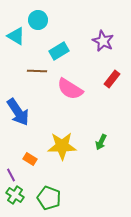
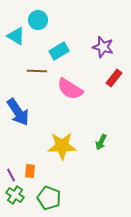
purple star: moved 6 px down; rotated 10 degrees counterclockwise
red rectangle: moved 2 px right, 1 px up
orange rectangle: moved 12 px down; rotated 64 degrees clockwise
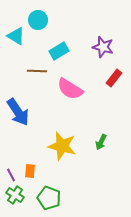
yellow star: rotated 16 degrees clockwise
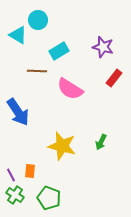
cyan triangle: moved 2 px right, 1 px up
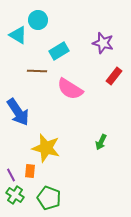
purple star: moved 4 px up
red rectangle: moved 2 px up
yellow star: moved 16 px left, 2 px down
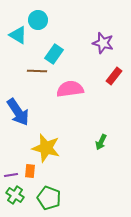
cyan rectangle: moved 5 px left, 3 px down; rotated 24 degrees counterclockwise
pink semicircle: rotated 140 degrees clockwise
purple line: rotated 72 degrees counterclockwise
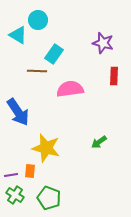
red rectangle: rotated 36 degrees counterclockwise
green arrow: moved 2 px left; rotated 28 degrees clockwise
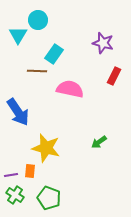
cyan triangle: rotated 30 degrees clockwise
red rectangle: rotated 24 degrees clockwise
pink semicircle: rotated 20 degrees clockwise
